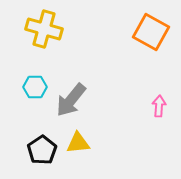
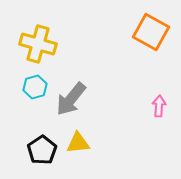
yellow cross: moved 6 px left, 15 px down
cyan hexagon: rotated 15 degrees counterclockwise
gray arrow: moved 1 px up
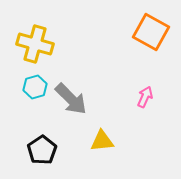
yellow cross: moved 3 px left
gray arrow: rotated 84 degrees counterclockwise
pink arrow: moved 14 px left, 9 px up; rotated 20 degrees clockwise
yellow triangle: moved 24 px right, 2 px up
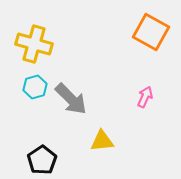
yellow cross: moved 1 px left
black pentagon: moved 10 px down
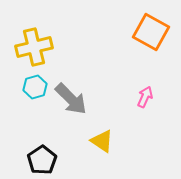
yellow cross: moved 3 px down; rotated 30 degrees counterclockwise
yellow triangle: rotated 40 degrees clockwise
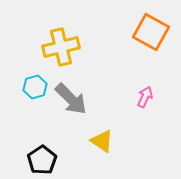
yellow cross: moved 27 px right
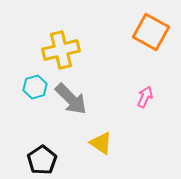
yellow cross: moved 3 px down
yellow triangle: moved 1 px left, 2 px down
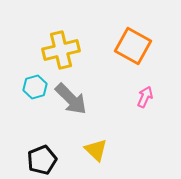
orange square: moved 18 px left, 14 px down
yellow triangle: moved 5 px left, 7 px down; rotated 10 degrees clockwise
black pentagon: rotated 12 degrees clockwise
